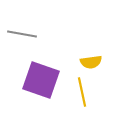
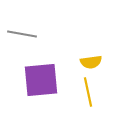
purple square: rotated 24 degrees counterclockwise
yellow line: moved 6 px right
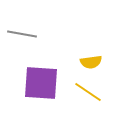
purple square: moved 3 px down; rotated 9 degrees clockwise
yellow line: rotated 44 degrees counterclockwise
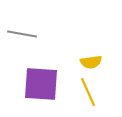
purple square: moved 1 px down
yellow line: rotated 32 degrees clockwise
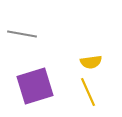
purple square: moved 6 px left, 2 px down; rotated 21 degrees counterclockwise
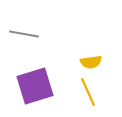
gray line: moved 2 px right
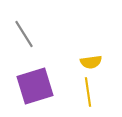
gray line: rotated 48 degrees clockwise
yellow line: rotated 16 degrees clockwise
